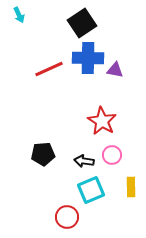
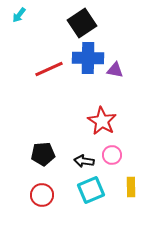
cyan arrow: rotated 63 degrees clockwise
red circle: moved 25 px left, 22 px up
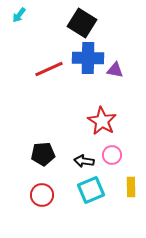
black square: rotated 24 degrees counterclockwise
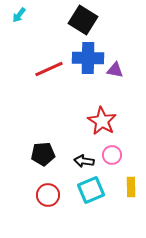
black square: moved 1 px right, 3 px up
red circle: moved 6 px right
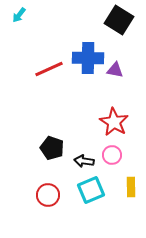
black square: moved 36 px right
red star: moved 12 px right, 1 px down
black pentagon: moved 9 px right, 6 px up; rotated 25 degrees clockwise
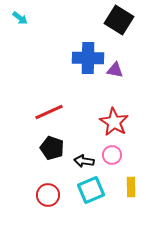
cyan arrow: moved 1 px right, 3 px down; rotated 91 degrees counterclockwise
red line: moved 43 px down
